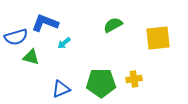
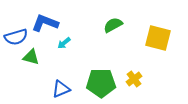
yellow square: rotated 20 degrees clockwise
yellow cross: rotated 28 degrees counterclockwise
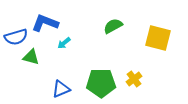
green semicircle: moved 1 px down
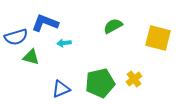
cyan arrow: rotated 32 degrees clockwise
green pentagon: moved 1 px left; rotated 12 degrees counterclockwise
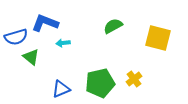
cyan arrow: moved 1 px left
green triangle: rotated 24 degrees clockwise
